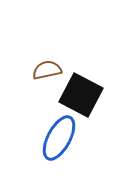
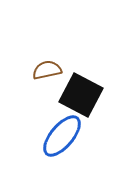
blue ellipse: moved 3 px right, 2 px up; rotated 12 degrees clockwise
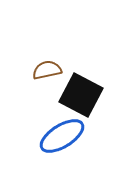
blue ellipse: rotated 18 degrees clockwise
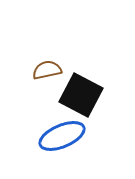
blue ellipse: rotated 9 degrees clockwise
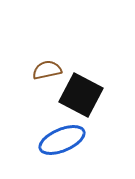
blue ellipse: moved 4 px down
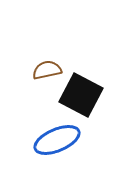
blue ellipse: moved 5 px left
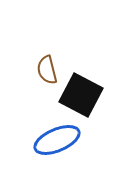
brown semicircle: rotated 92 degrees counterclockwise
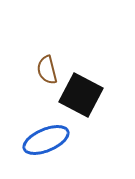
blue ellipse: moved 11 px left
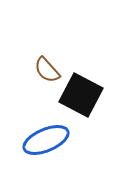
brown semicircle: rotated 28 degrees counterclockwise
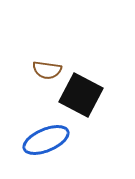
brown semicircle: rotated 40 degrees counterclockwise
